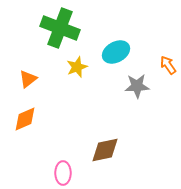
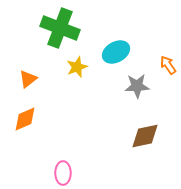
brown diamond: moved 40 px right, 14 px up
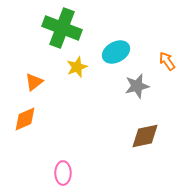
green cross: moved 2 px right
orange arrow: moved 1 px left, 4 px up
orange triangle: moved 6 px right, 3 px down
gray star: rotated 10 degrees counterclockwise
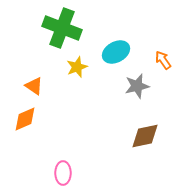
orange arrow: moved 4 px left, 1 px up
orange triangle: moved 4 px down; rotated 48 degrees counterclockwise
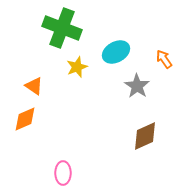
orange arrow: moved 1 px right, 1 px up
gray star: rotated 25 degrees counterclockwise
brown diamond: rotated 12 degrees counterclockwise
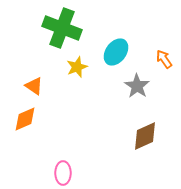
cyan ellipse: rotated 24 degrees counterclockwise
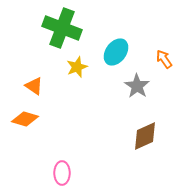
orange diamond: rotated 40 degrees clockwise
pink ellipse: moved 1 px left
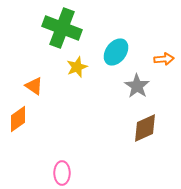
orange arrow: rotated 120 degrees clockwise
orange diamond: moved 7 px left; rotated 52 degrees counterclockwise
brown diamond: moved 8 px up
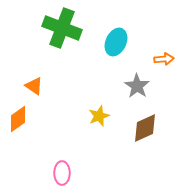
cyan ellipse: moved 10 px up; rotated 12 degrees counterclockwise
yellow star: moved 22 px right, 49 px down
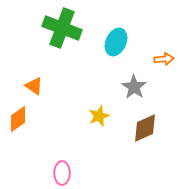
gray star: moved 3 px left, 1 px down
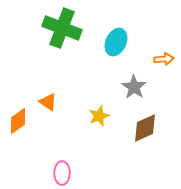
orange triangle: moved 14 px right, 16 px down
orange diamond: moved 2 px down
